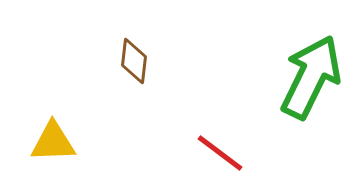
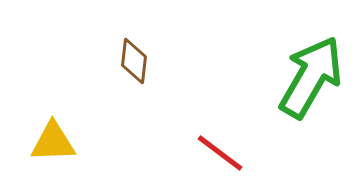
green arrow: rotated 4 degrees clockwise
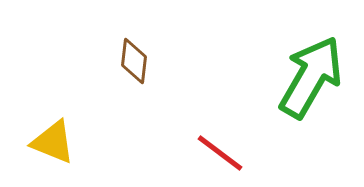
yellow triangle: rotated 24 degrees clockwise
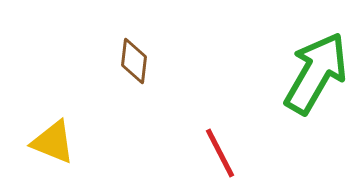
green arrow: moved 5 px right, 4 px up
red line: rotated 26 degrees clockwise
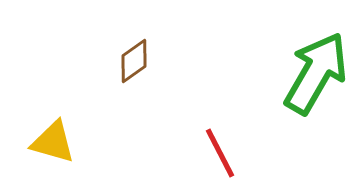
brown diamond: rotated 48 degrees clockwise
yellow triangle: rotated 6 degrees counterclockwise
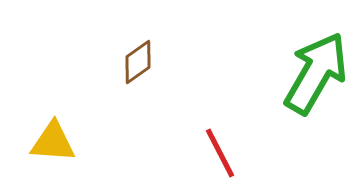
brown diamond: moved 4 px right, 1 px down
yellow triangle: rotated 12 degrees counterclockwise
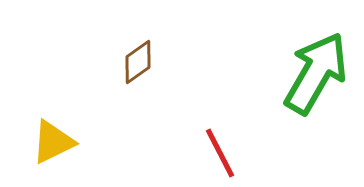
yellow triangle: rotated 30 degrees counterclockwise
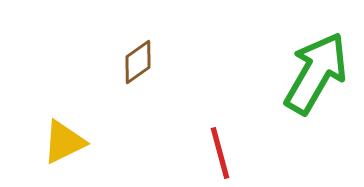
yellow triangle: moved 11 px right
red line: rotated 12 degrees clockwise
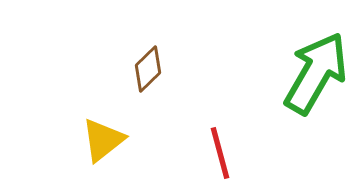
brown diamond: moved 10 px right, 7 px down; rotated 9 degrees counterclockwise
yellow triangle: moved 39 px right, 2 px up; rotated 12 degrees counterclockwise
